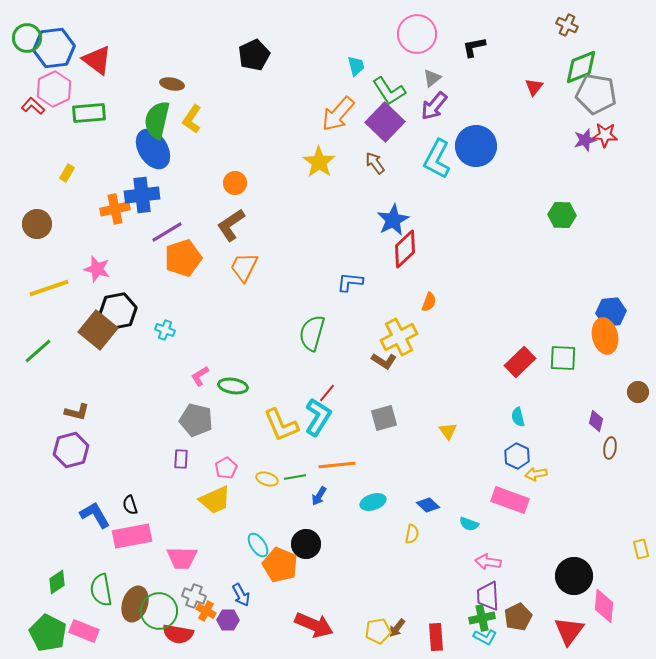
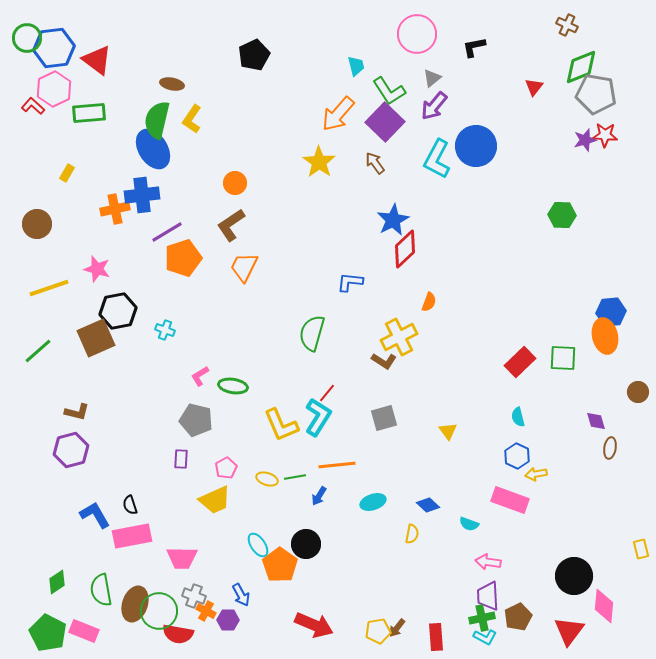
brown square at (98, 330): moved 2 px left, 8 px down; rotated 27 degrees clockwise
purple diamond at (596, 421): rotated 30 degrees counterclockwise
orange pentagon at (280, 565): rotated 12 degrees clockwise
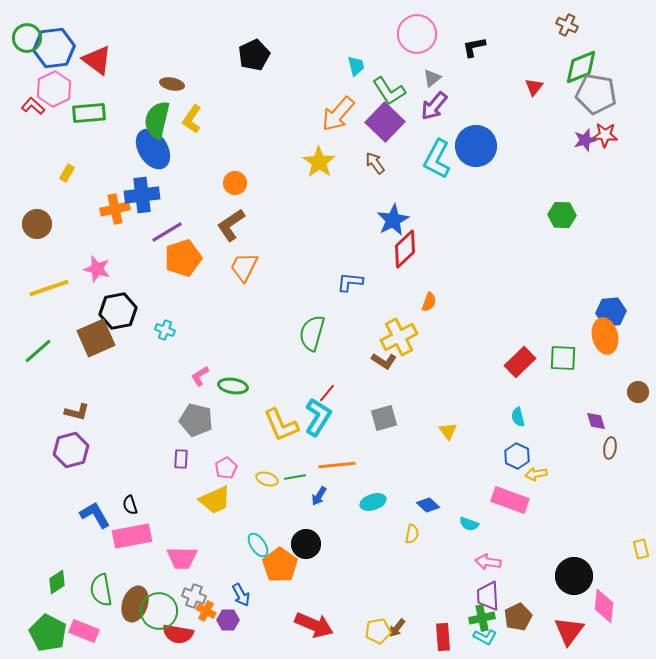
red rectangle at (436, 637): moved 7 px right
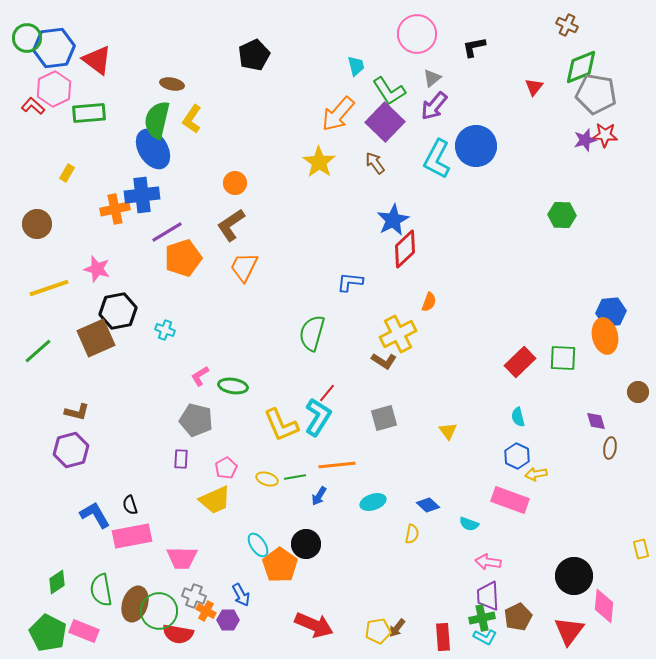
yellow cross at (399, 337): moved 1 px left, 3 px up
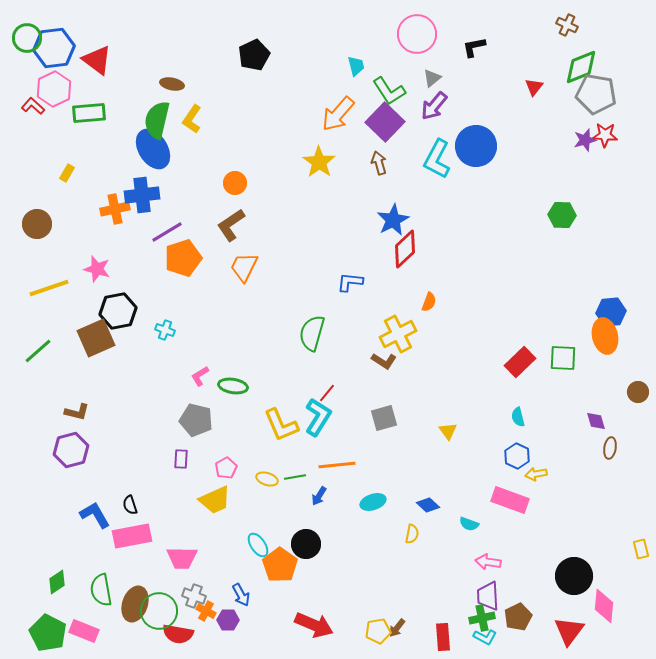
brown arrow at (375, 163): moved 4 px right; rotated 20 degrees clockwise
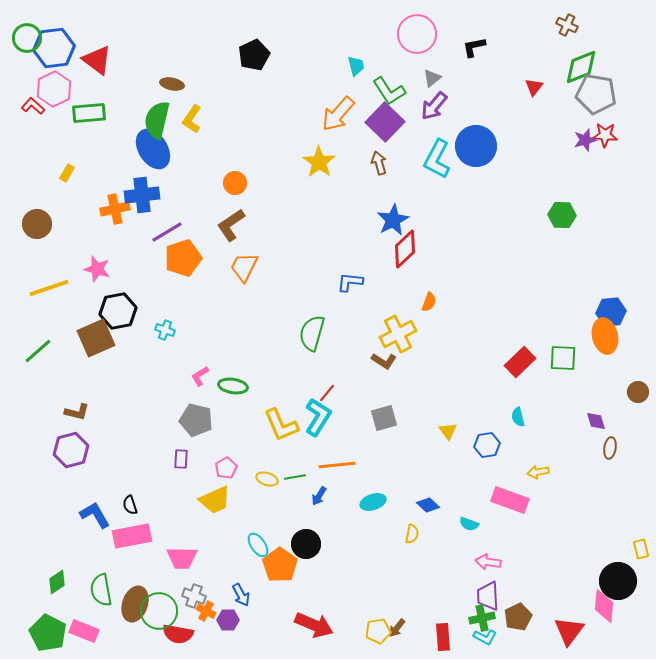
blue hexagon at (517, 456): moved 30 px left, 11 px up; rotated 25 degrees clockwise
yellow arrow at (536, 474): moved 2 px right, 2 px up
black circle at (574, 576): moved 44 px right, 5 px down
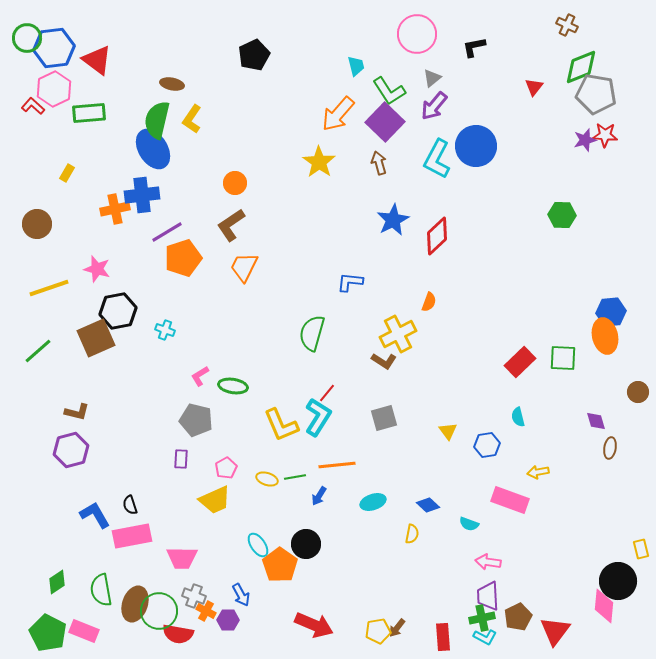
red diamond at (405, 249): moved 32 px right, 13 px up
red triangle at (569, 631): moved 14 px left
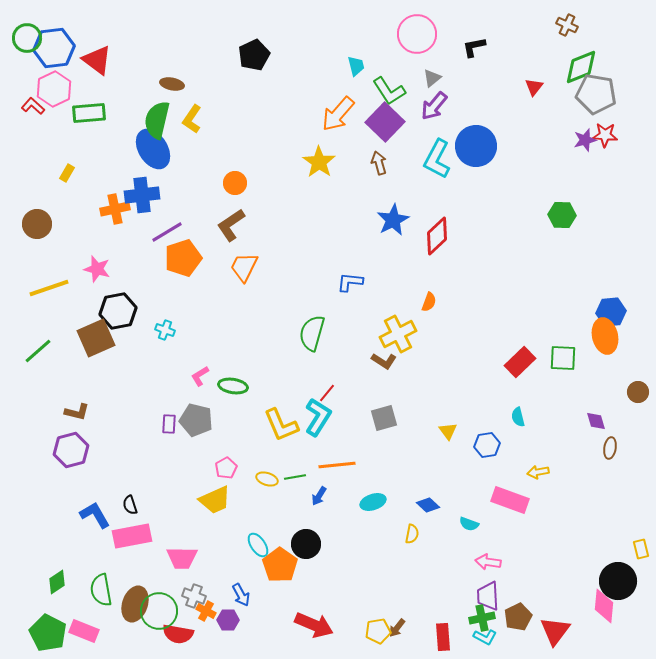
purple rectangle at (181, 459): moved 12 px left, 35 px up
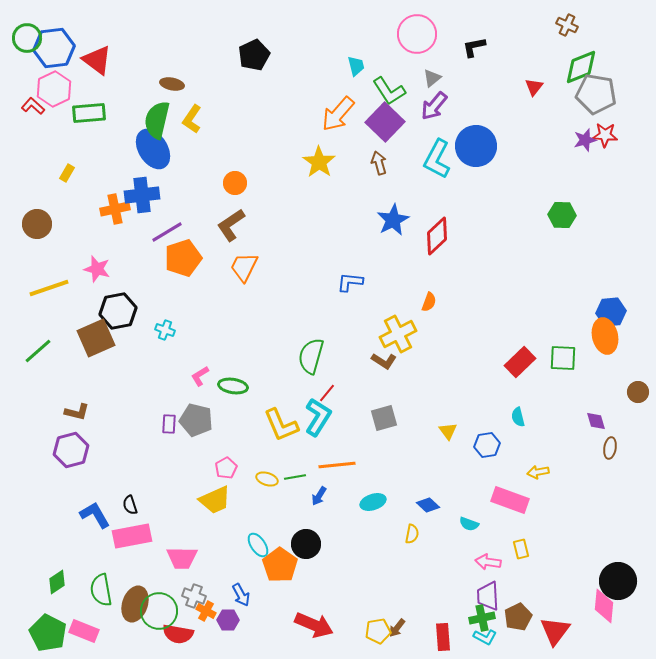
green semicircle at (312, 333): moved 1 px left, 23 px down
yellow rectangle at (641, 549): moved 120 px left
